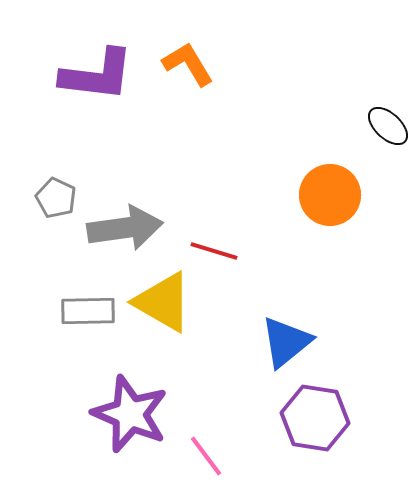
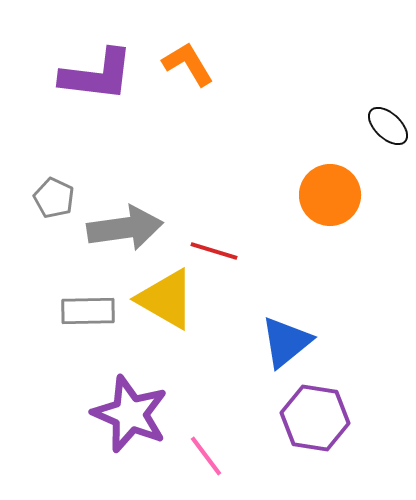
gray pentagon: moved 2 px left
yellow triangle: moved 3 px right, 3 px up
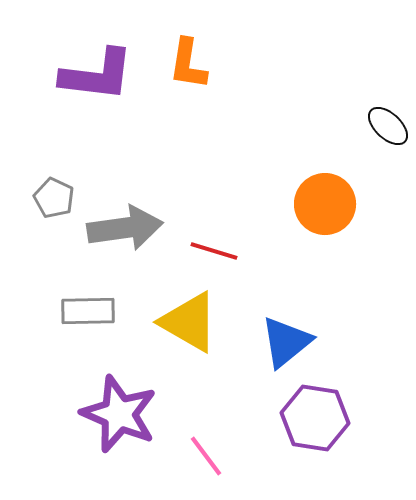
orange L-shape: rotated 140 degrees counterclockwise
orange circle: moved 5 px left, 9 px down
yellow triangle: moved 23 px right, 23 px down
purple star: moved 11 px left
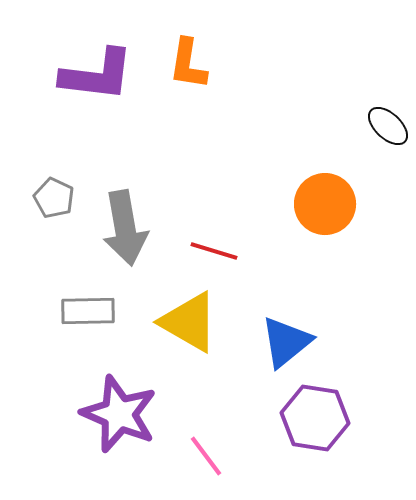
gray arrow: rotated 88 degrees clockwise
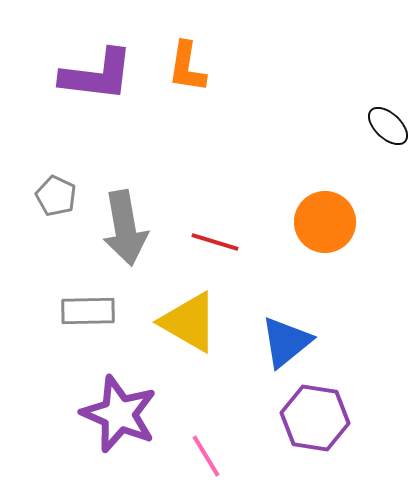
orange L-shape: moved 1 px left, 3 px down
gray pentagon: moved 2 px right, 2 px up
orange circle: moved 18 px down
red line: moved 1 px right, 9 px up
pink line: rotated 6 degrees clockwise
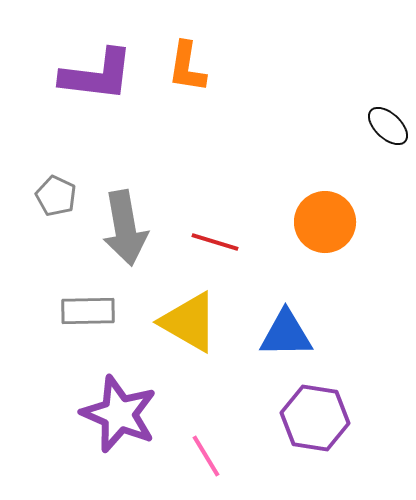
blue triangle: moved 8 px up; rotated 38 degrees clockwise
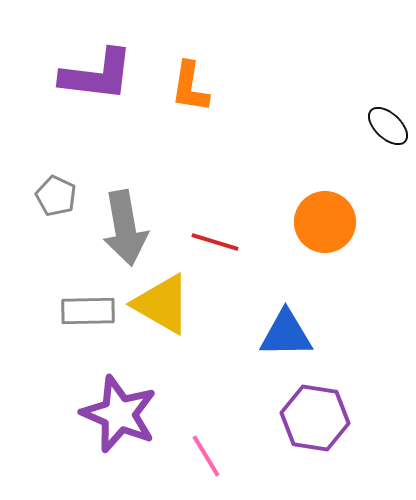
orange L-shape: moved 3 px right, 20 px down
yellow triangle: moved 27 px left, 18 px up
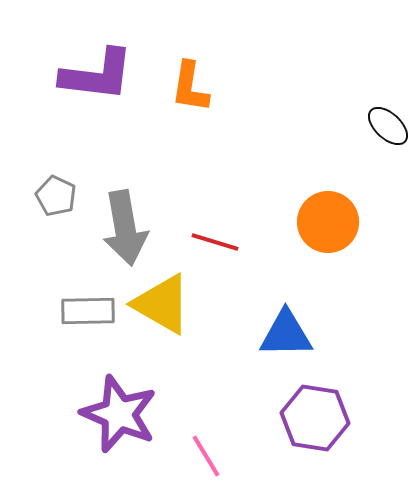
orange circle: moved 3 px right
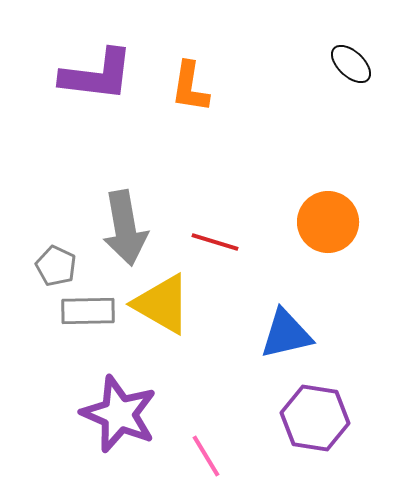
black ellipse: moved 37 px left, 62 px up
gray pentagon: moved 70 px down
blue triangle: rotated 12 degrees counterclockwise
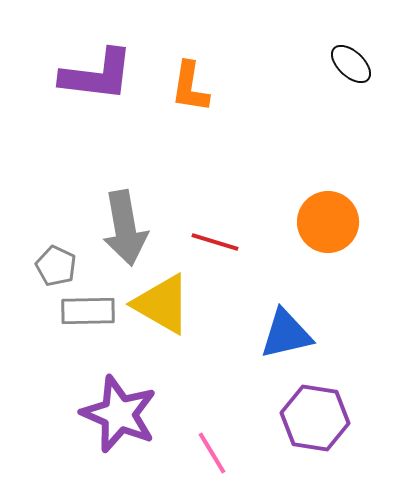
pink line: moved 6 px right, 3 px up
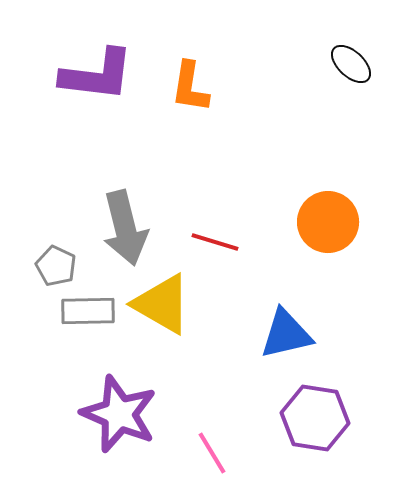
gray arrow: rotated 4 degrees counterclockwise
